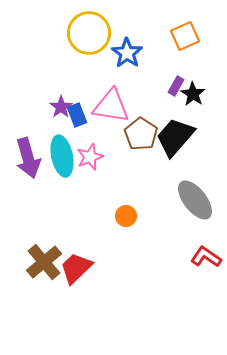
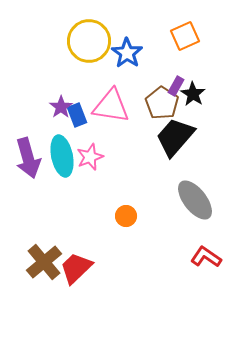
yellow circle: moved 8 px down
brown pentagon: moved 21 px right, 31 px up
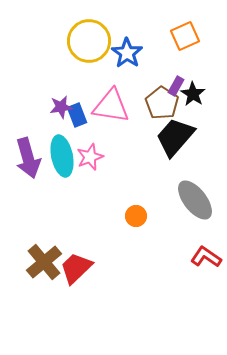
purple star: rotated 25 degrees clockwise
orange circle: moved 10 px right
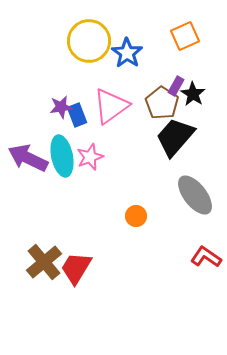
pink triangle: rotated 45 degrees counterclockwise
purple arrow: rotated 132 degrees clockwise
gray ellipse: moved 5 px up
red trapezoid: rotated 15 degrees counterclockwise
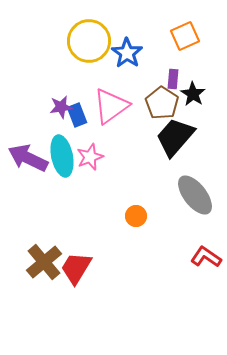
purple rectangle: moved 3 px left, 7 px up; rotated 24 degrees counterclockwise
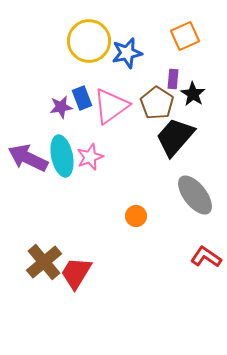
blue star: rotated 24 degrees clockwise
brown pentagon: moved 5 px left
blue rectangle: moved 5 px right, 17 px up
red trapezoid: moved 5 px down
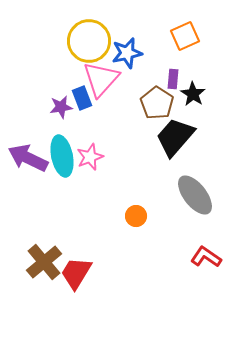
pink triangle: moved 10 px left, 27 px up; rotated 12 degrees counterclockwise
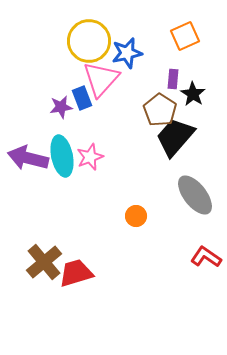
brown pentagon: moved 3 px right, 7 px down
purple arrow: rotated 12 degrees counterclockwise
red trapezoid: rotated 42 degrees clockwise
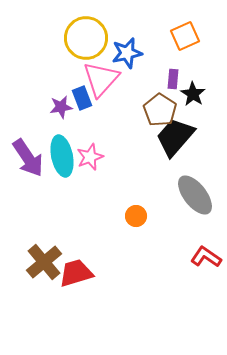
yellow circle: moved 3 px left, 3 px up
purple arrow: rotated 138 degrees counterclockwise
